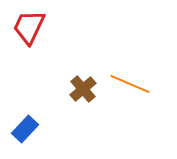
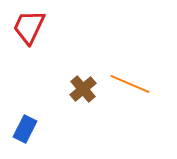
blue rectangle: rotated 16 degrees counterclockwise
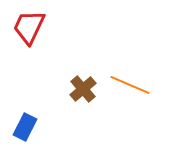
orange line: moved 1 px down
blue rectangle: moved 2 px up
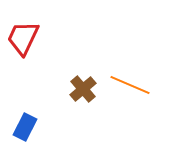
red trapezoid: moved 6 px left, 11 px down
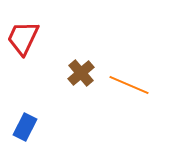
orange line: moved 1 px left
brown cross: moved 2 px left, 16 px up
